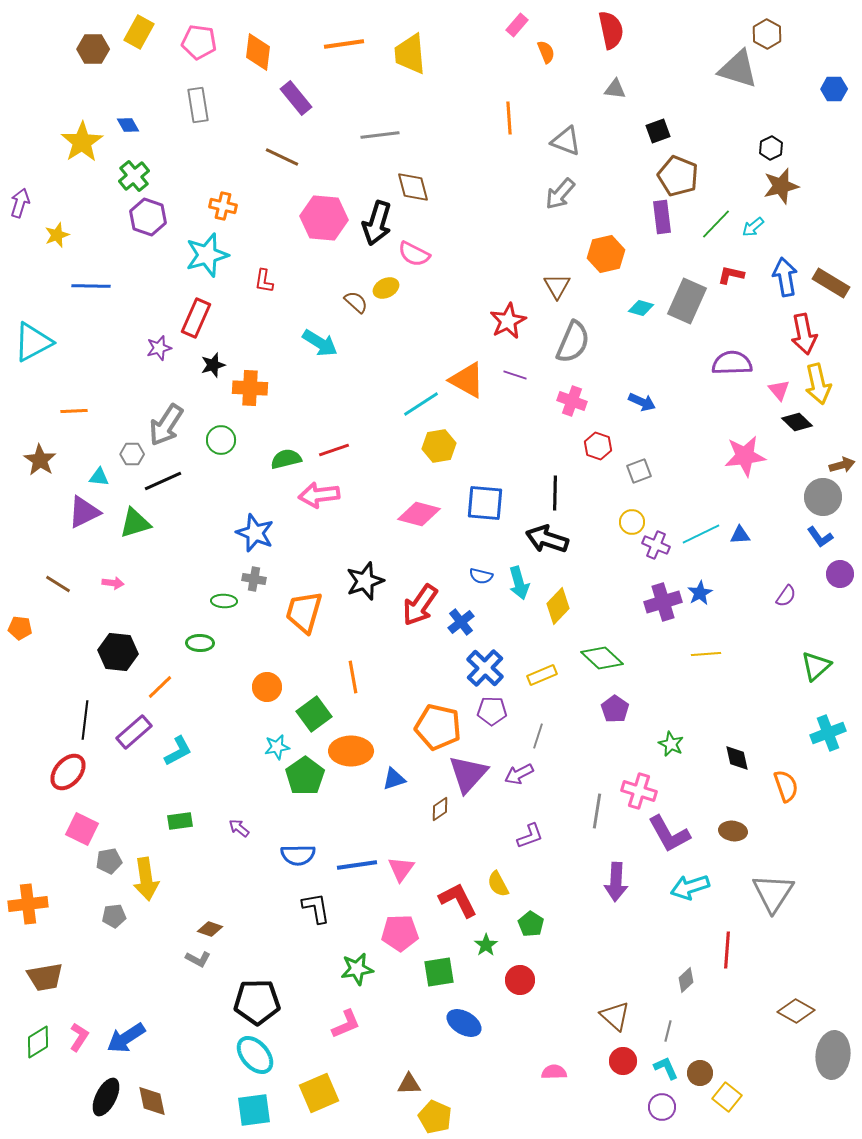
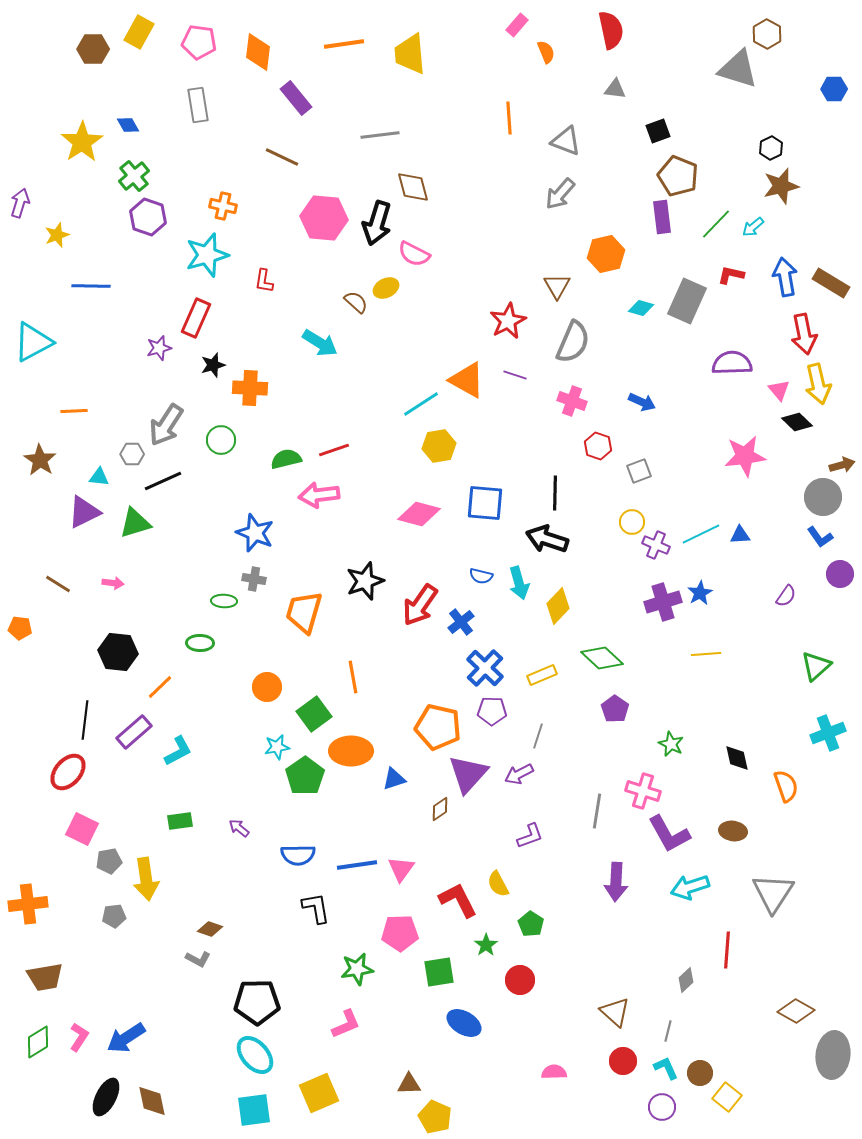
pink cross at (639, 791): moved 4 px right
brown triangle at (615, 1016): moved 4 px up
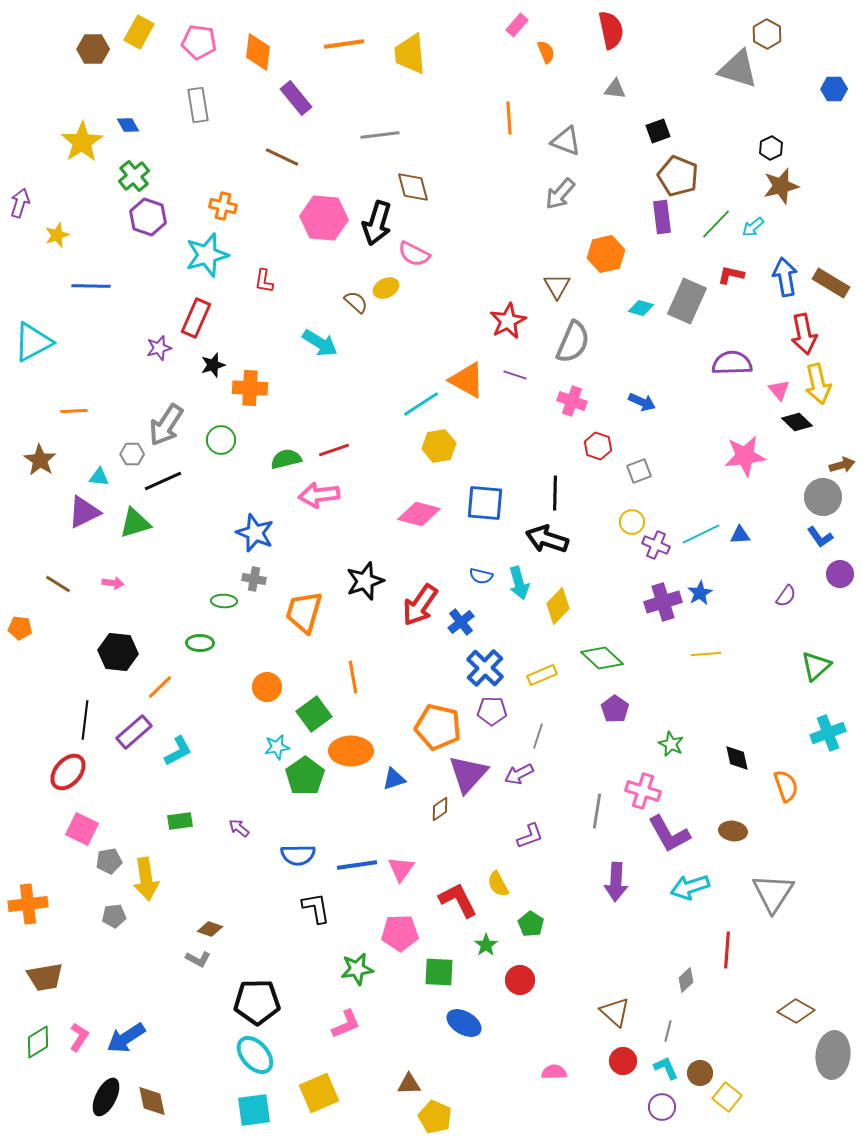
green square at (439, 972): rotated 12 degrees clockwise
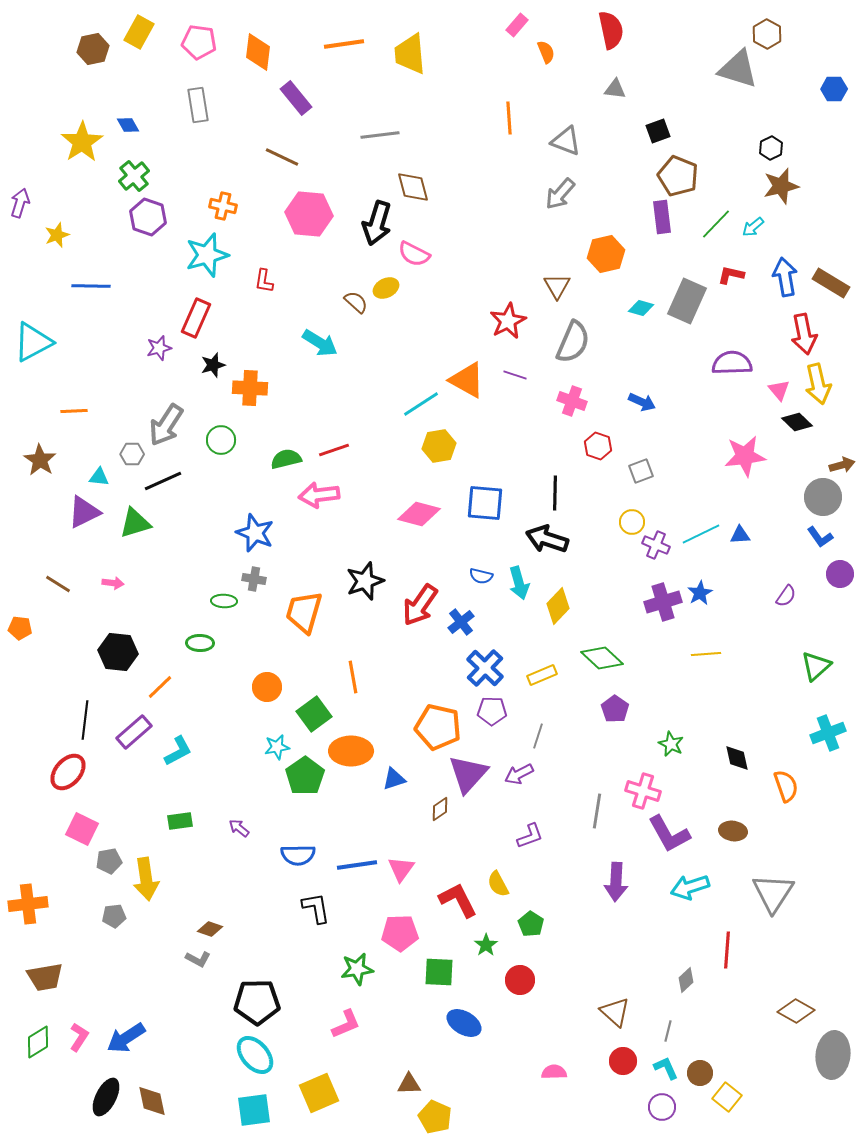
brown hexagon at (93, 49): rotated 12 degrees counterclockwise
pink hexagon at (324, 218): moved 15 px left, 4 px up
gray square at (639, 471): moved 2 px right
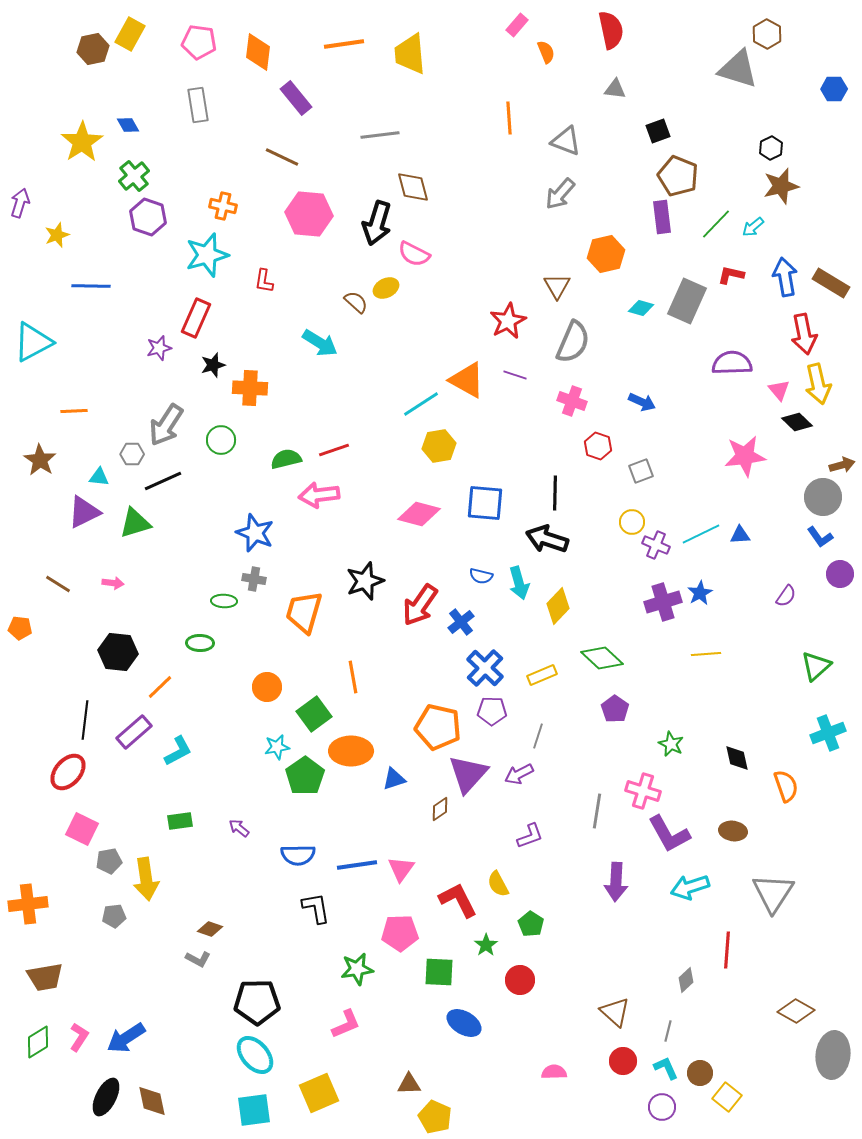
yellow rectangle at (139, 32): moved 9 px left, 2 px down
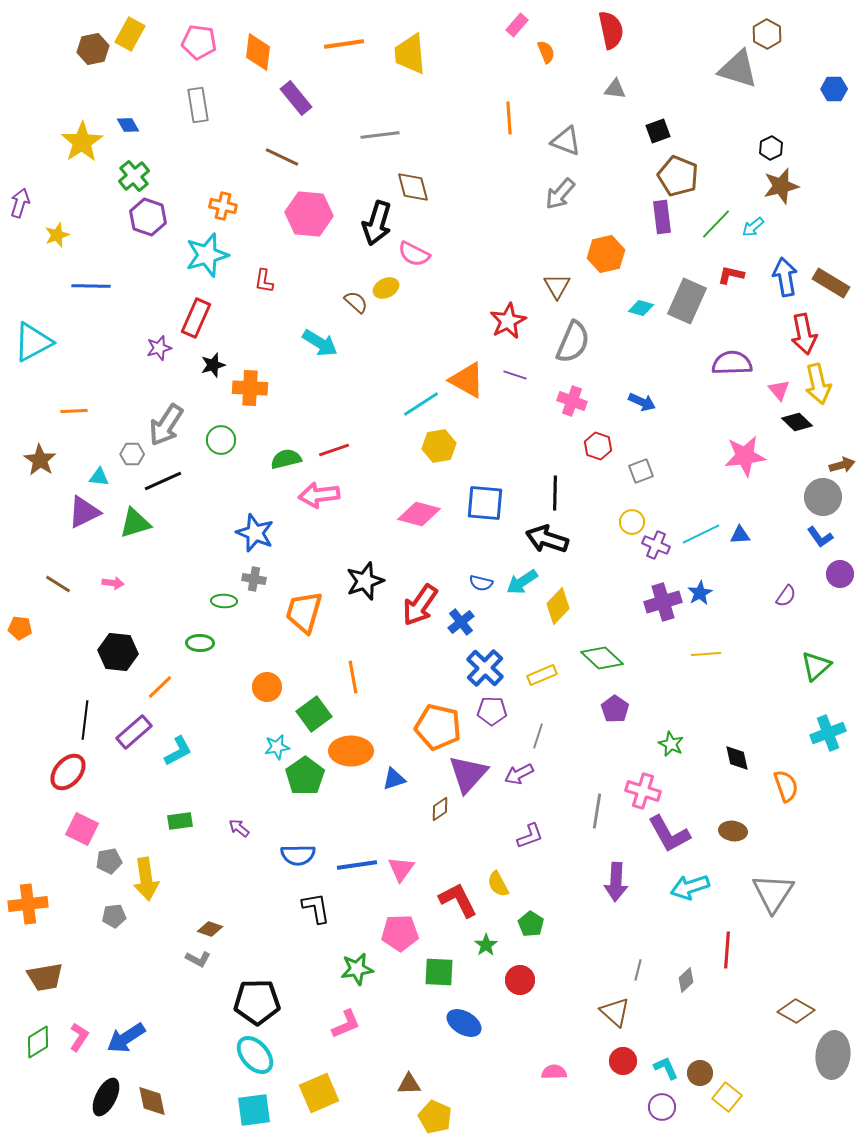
blue semicircle at (481, 576): moved 7 px down
cyan arrow at (519, 583): moved 3 px right, 1 px up; rotated 72 degrees clockwise
gray line at (668, 1031): moved 30 px left, 61 px up
